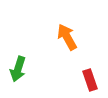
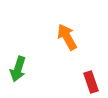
red rectangle: moved 1 px right, 2 px down
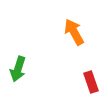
orange arrow: moved 7 px right, 5 px up
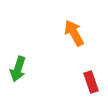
orange arrow: moved 1 px down
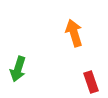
orange arrow: rotated 12 degrees clockwise
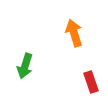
green arrow: moved 7 px right, 3 px up
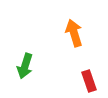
red rectangle: moved 2 px left, 1 px up
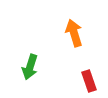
green arrow: moved 5 px right, 1 px down
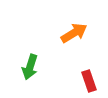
orange arrow: rotated 76 degrees clockwise
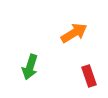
red rectangle: moved 5 px up
